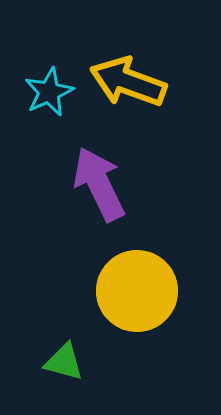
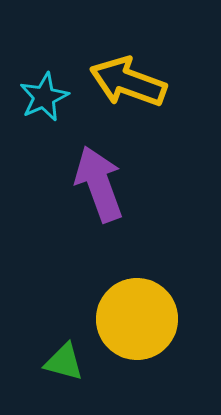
cyan star: moved 5 px left, 5 px down
purple arrow: rotated 6 degrees clockwise
yellow circle: moved 28 px down
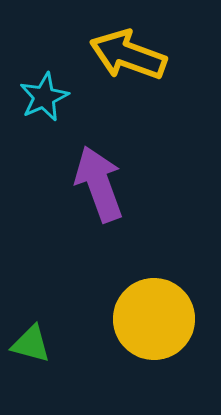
yellow arrow: moved 27 px up
yellow circle: moved 17 px right
green triangle: moved 33 px left, 18 px up
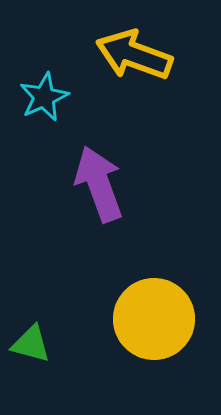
yellow arrow: moved 6 px right
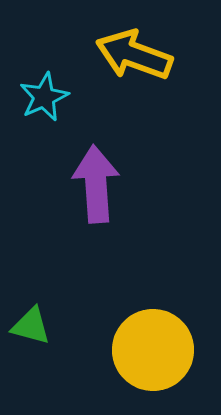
purple arrow: moved 3 px left; rotated 16 degrees clockwise
yellow circle: moved 1 px left, 31 px down
green triangle: moved 18 px up
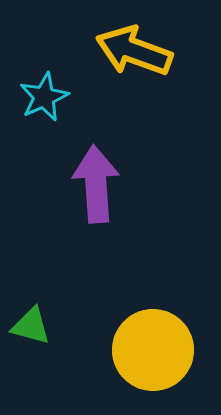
yellow arrow: moved 4 px up
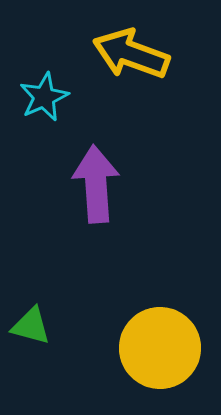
yellow arrow: moved 3 px left, 3 px down
yellow circle: moved 7 px right, 2 px up
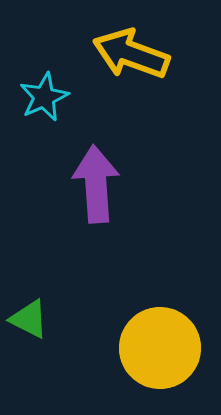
green triangle: moved 2 px left, 7 px up; rotated 12 degrees clockwise
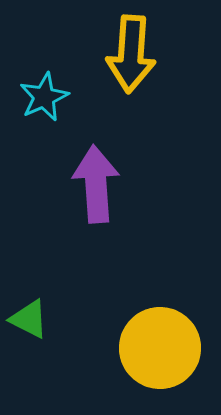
yellow arrow: rotated 106 degrees counterclockwise
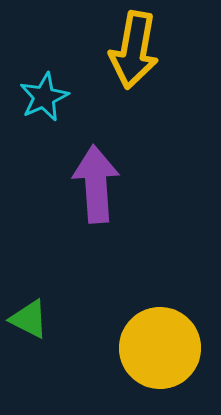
yellow arrow: moved 3 px right, 4 px up; rotated 6 degrees clockwise
